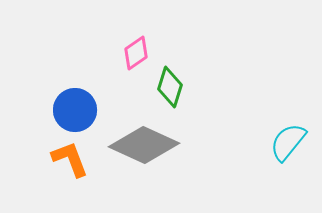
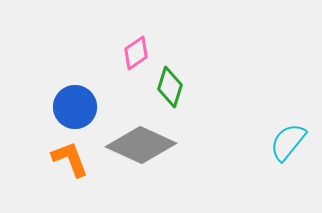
blue circle: moved 3 px up
gray diamond: moved 3 px left
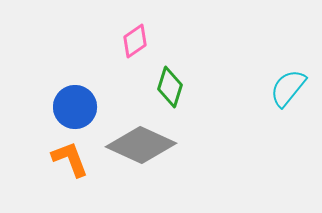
pink diamond: moved 1 px left, 12 px up
cyan semicircle: moved 54 px up
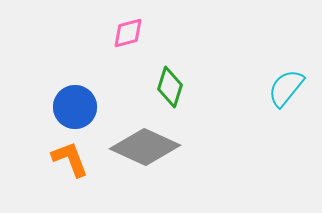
pink diamond: moved 7 px left, 8 px up; rotated 20 degrees clockwise
cyan semicircle: moved 2 px left
gray diamond: moved 4 px right, 2 px down
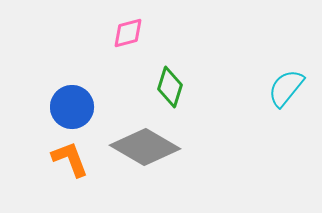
blue circle: moved 3 px left
gray diamond: rotated 6 degrees clockwise
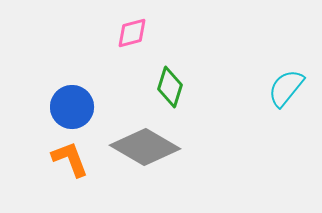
pink diamond: moved 4 px right
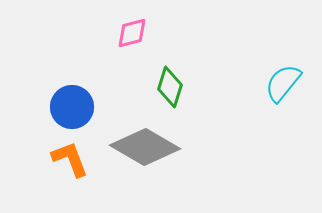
cyan semicircle: moved 3 px left, 5 px up
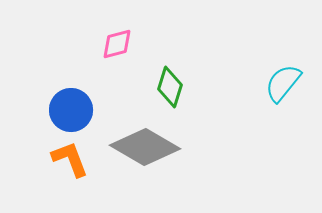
pink diamond: moved 15 px left, 11 px down
blue circle: moved 1 px left, 3 px down
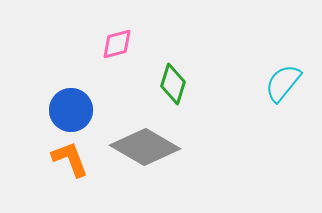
green diamond: moved 3 px right, 3 px up
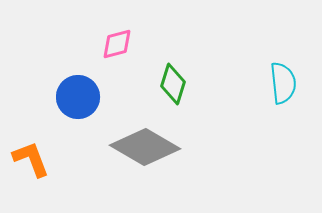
cyan semicircle: rotated 135 degrees clockwise
blue circle: moved 7 px right, 13 px up
orange L-shape: moved 39 px left
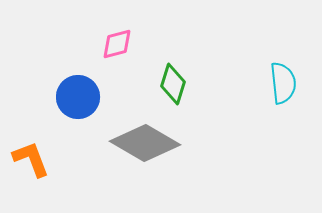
gray diamond: moved 4 px up
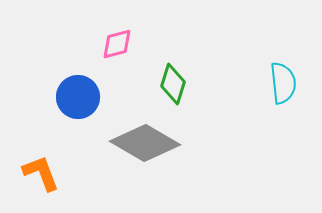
orange L-shape: moved 10 px right, 14 px down
